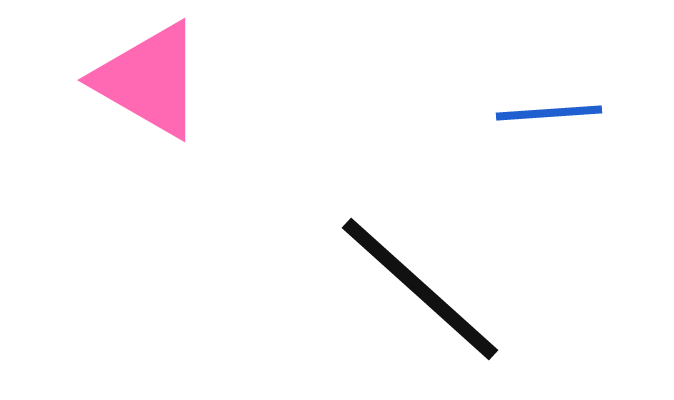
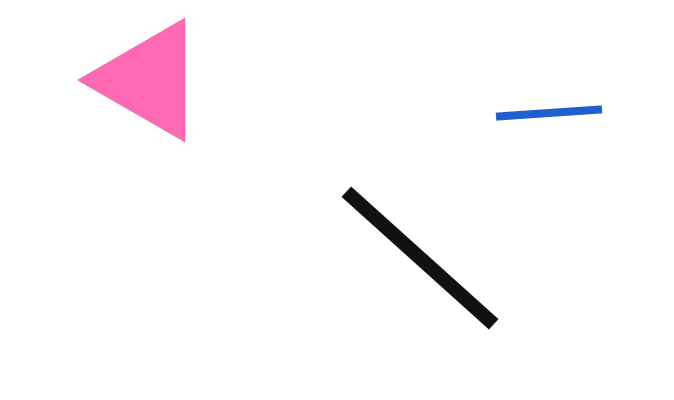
black line: moved 31 px up
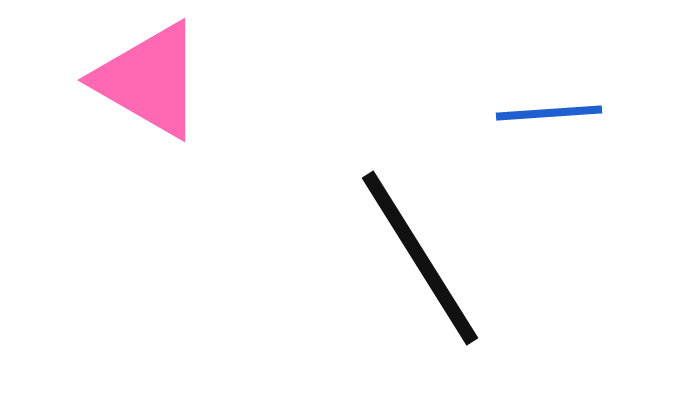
black line: rotated 16 degrees clockwise
